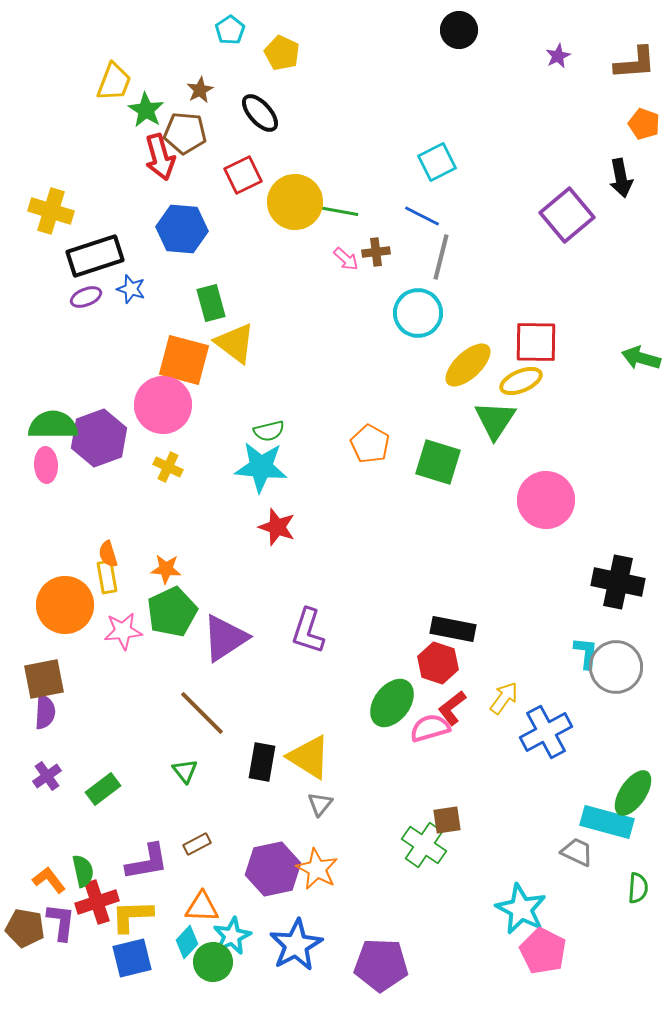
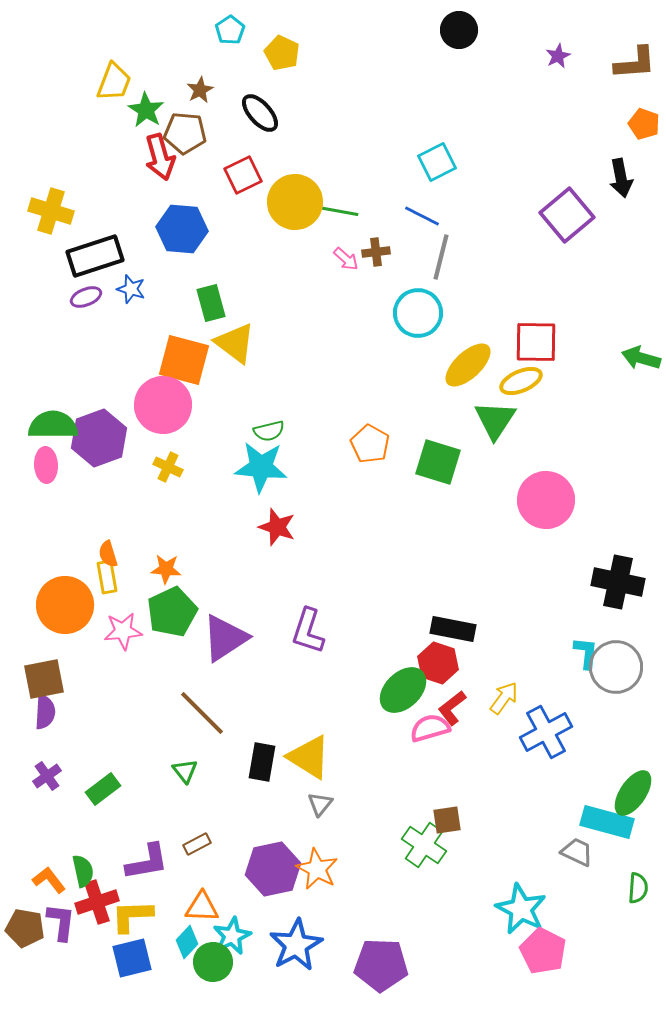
green ellipse at (392, 703): moved 11 px right, 13 px up; rotated 9 degrees clockwise
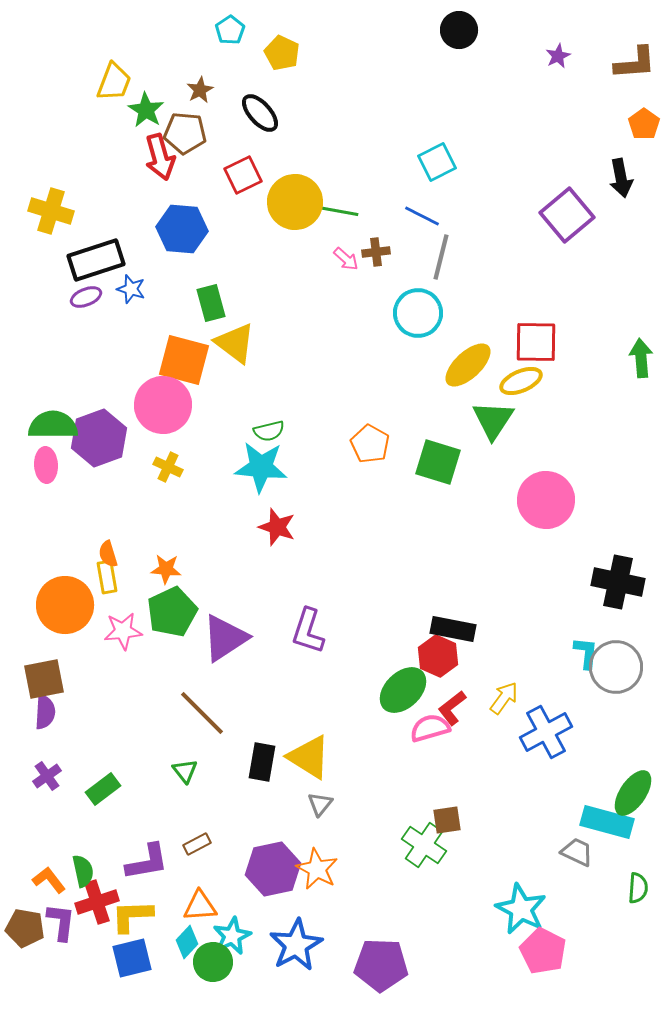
orange pentagon at (644, 124): rotated 16 degrees clockwise
black rectangle at (95, 256): moved 1 px right, 4 px down
green arrow at (641, 358): rotated 69 degrees clockwise
green triangle at (495, 420): moved 2 px left
red hexagon at (438, 663): moved 7 px up; rotated 6 degrees clockwise
orange triangle at (202, 907): moved 2 px left, 1 px up; rotated 6 degrees counterclockwise
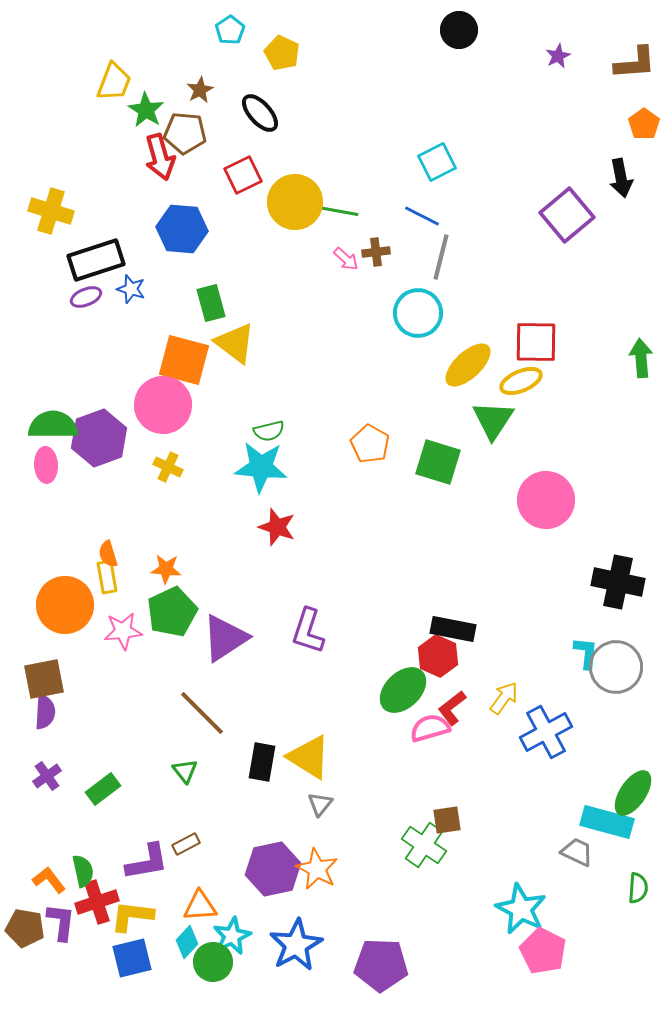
brown rectangle at (197, 844): moved 11 px left
yellow L-shape at (132, 916): rotated 9 degrees clockwise
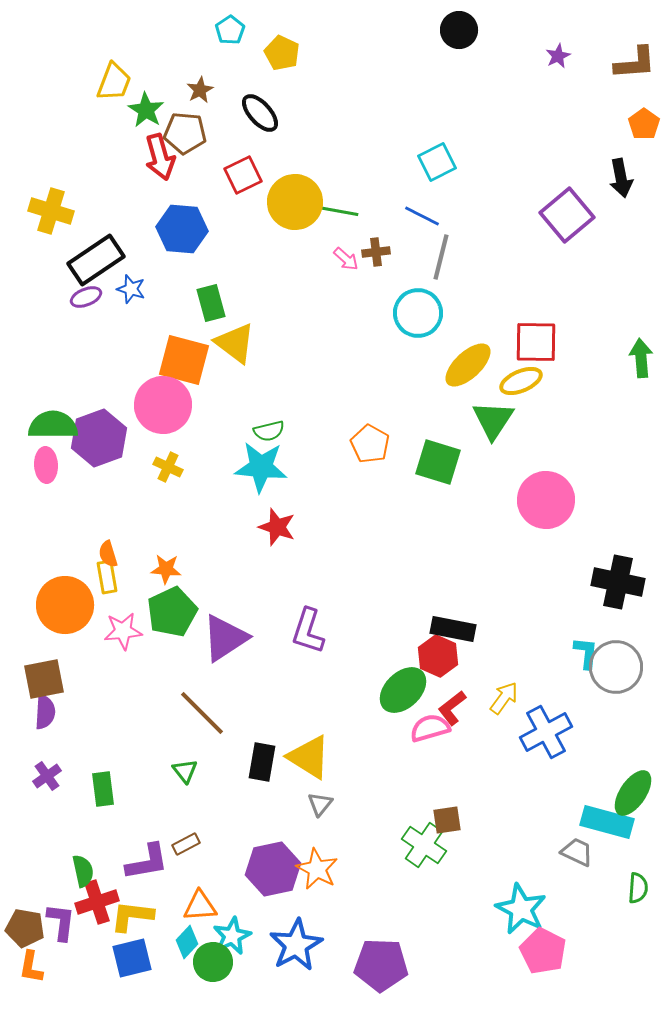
black rectangle at (96, 260): rotated 16 degrees counterclockwise
green rectangle at (103, 789): rotated 60 degrees counterclockwise
orange L-shape at (49, 880): moved 18 px left, 87 px down; rotated 132 degrees counterclockwise
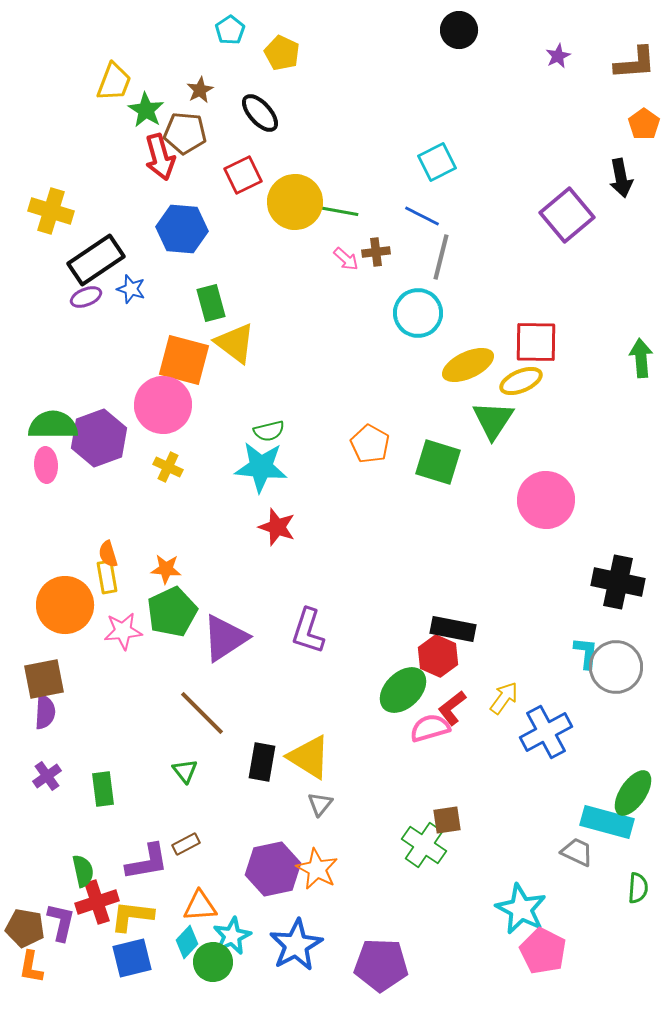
yellow ellipse at (468, 365): rotated 18 degrees clockwise
purple L-shape at (61, 922): rotated 6 degrees clockwise
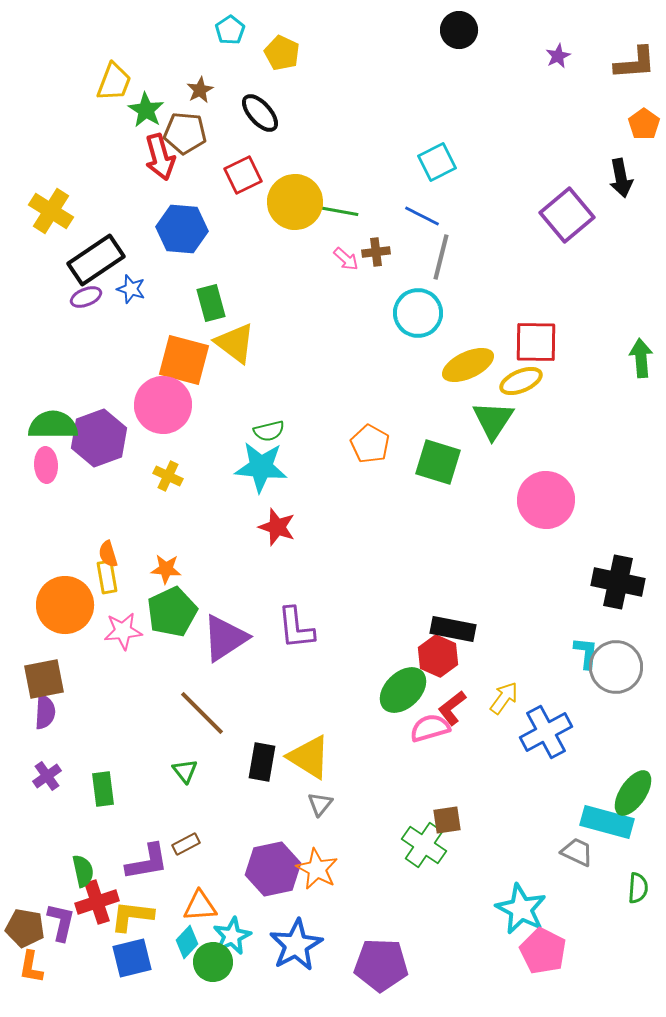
yellow cross at (51, 211): rotated 15 degrees clockwise
yellow cross at (168, 467): moved 9 px down
purple L-shape at (308, 631): moved 12 px left, 3 px up; rotated 24 degrees counterclockwise
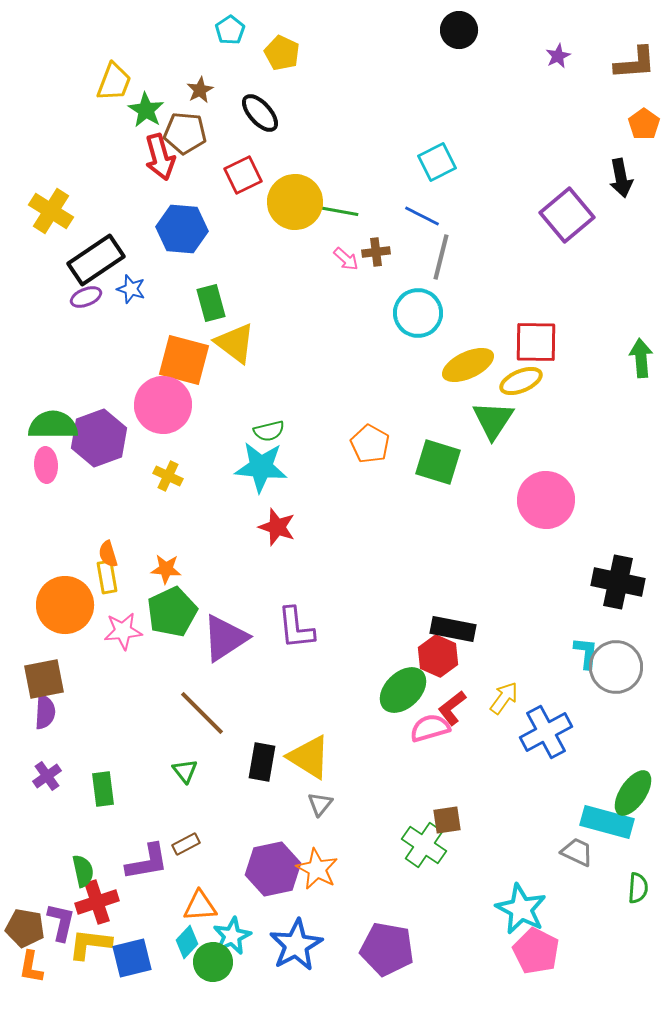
yellow L-shape at (132, 916): moved 42 px left, 28 px down
pink pentagon at (543, 951): moved 7 px left
purple pentagon at (381, 965): moved 6 px right, 16 px up; rotated 8 degrees clockwise
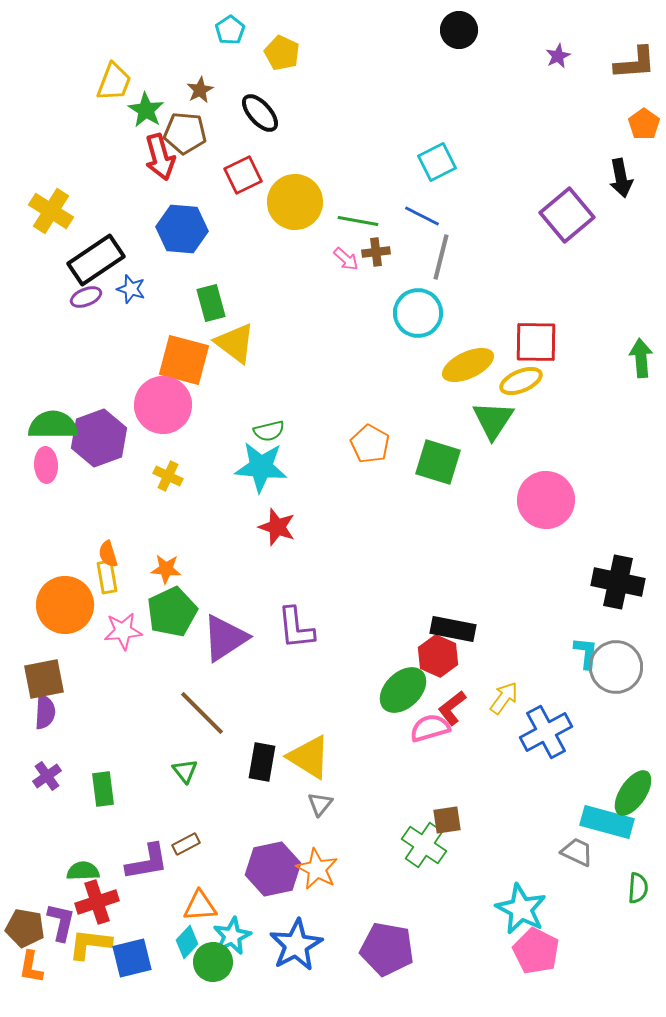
green line at (338, 211): moved 20 px right, 10 px down
green semicircle at (83, 871): rotated 80 degrees counterclockwise
